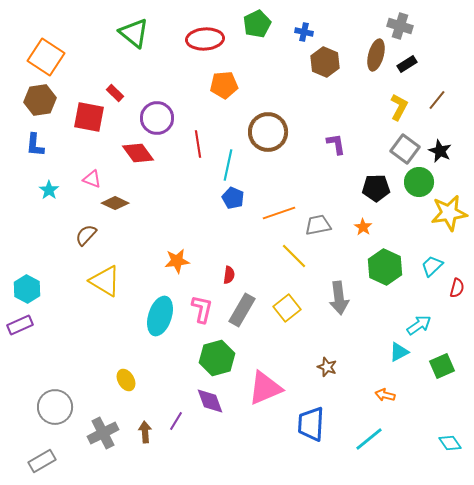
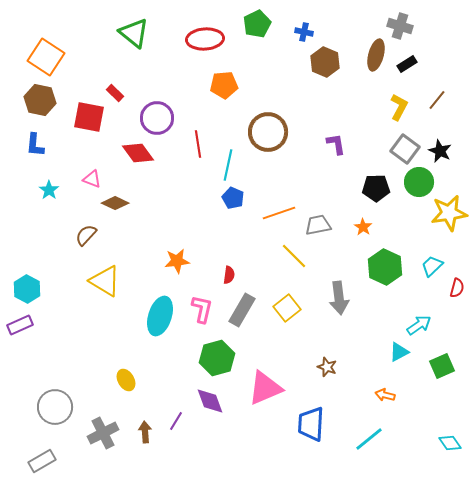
brown hexagon at (40, 100): rotated 20 degrees clockwise
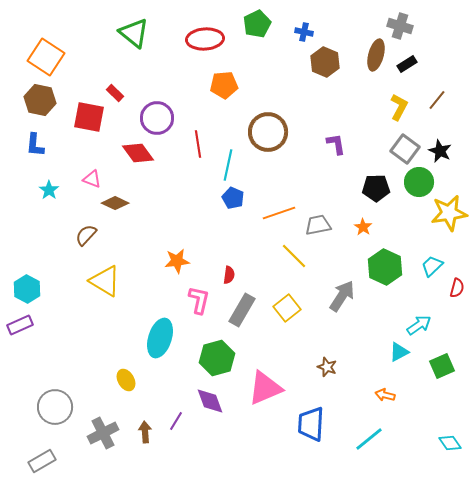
gray arrow at (339, 298): moved 3 px right, 2 px up; rotated 140 degrees counterclockwise
pink L-shape at (202, 309): moved 3 px left, 9 px up
cyan ellipse at (160, 316): moved 22 px down
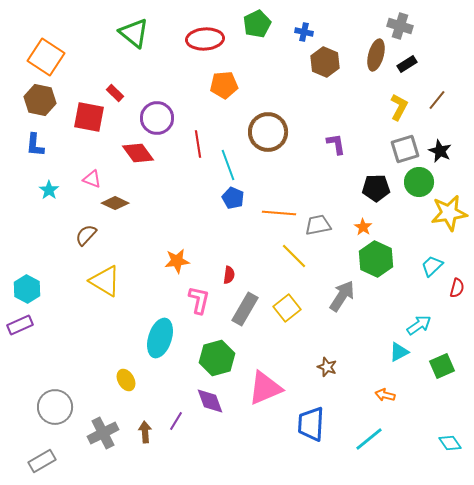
gray square at (405, 149): rotated 36 degrees clockwise
cyan line at (228, 165): rotated 32 degrees counterclockwise
orange line at (279, 213): rotated 24 degrees clockwise
green hexagon at (385, 267): moved 9 px left, 8 px up
gray rectangle at (242, 310): moved 3 px right, 1 px up
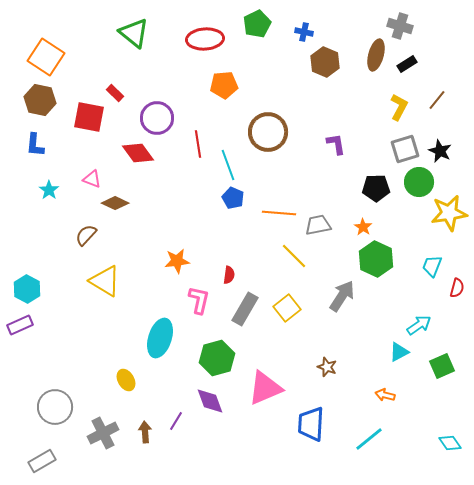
cyan trapezoid at (432, 266): rotated 25 degrees counterclockwise
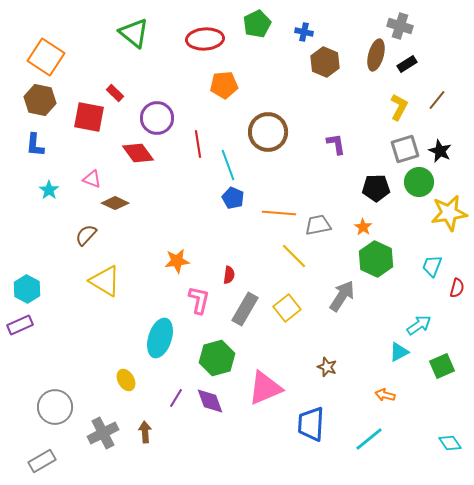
purple line at (176, 421): moved 23 px up
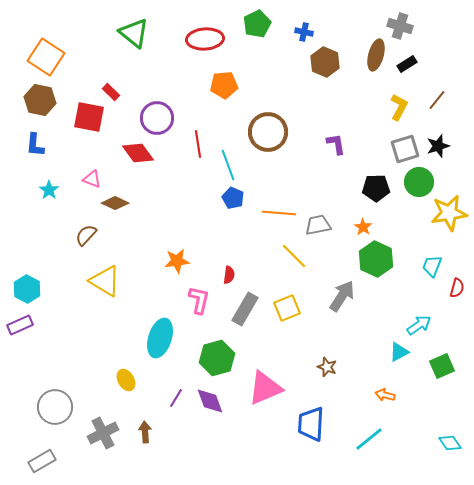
red rectangle at (115, 93): moved 4 px left, 1 px up
black star at (440, 151): moved 2 px left, 5 px up; rotated 30 degrees clockwise
yellow square at (287, 308): rotated 16 degrees clockwise
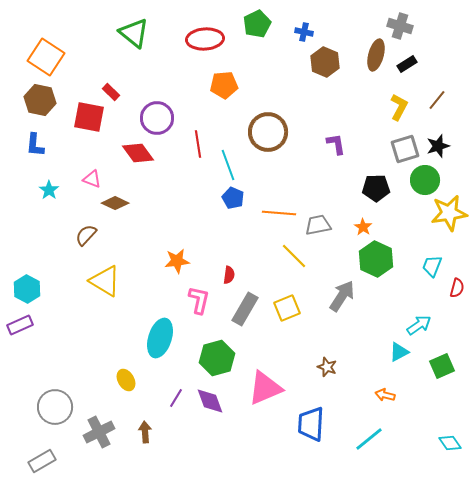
green circle at (419, 182): moved 6 px right, 2 px up
gray cross at (103, 433): moved 4 px left, 1 px up
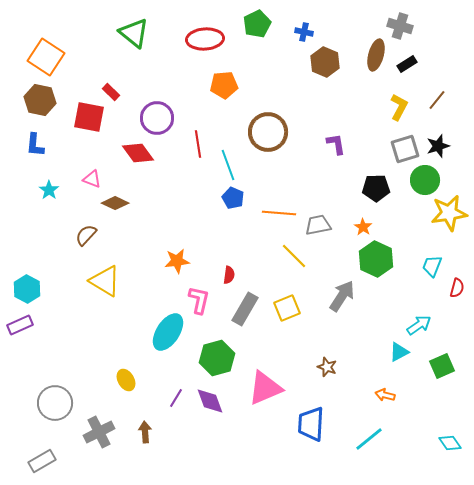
cyan ellipse at (160, 338): moved 8 px right, 6 px up; rotated 15 degrees clockwise
gray circle at (55, 407): moved 4 px up
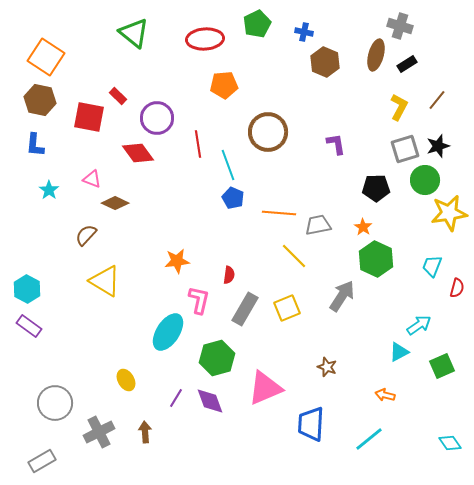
red rectangle at (111, 92): moved 7 px right, 4 px down
purple rectangle at (20, 325): moved 9 px right, 1 px down; rotated 60 degrees clockwise
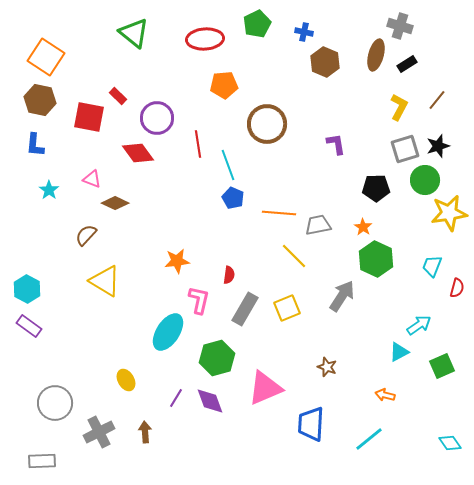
brown circle at (268, 132): moved 1 px left, 8 px up
gray rectangle at (42, 461): rotated 28 degrees clockwise
